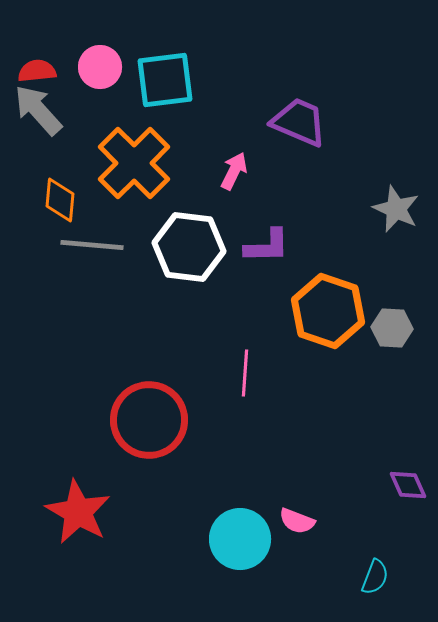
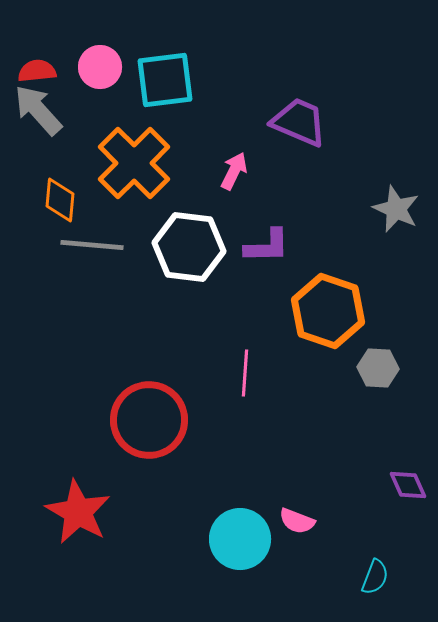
gray hexagon: moved 14 px left, 40 px down
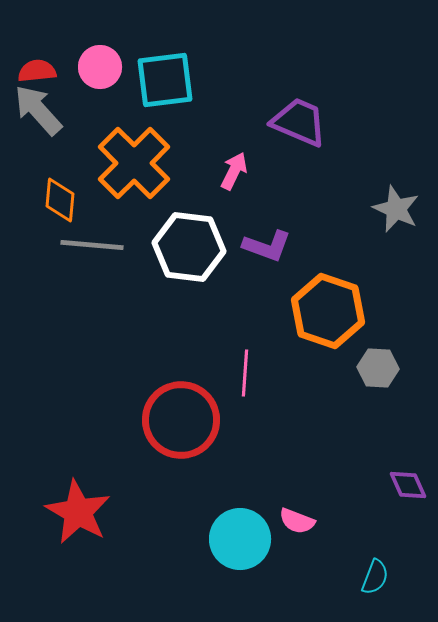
purple L-shape: rotated 21 degrees clockwise
red circle: moved 32 px right
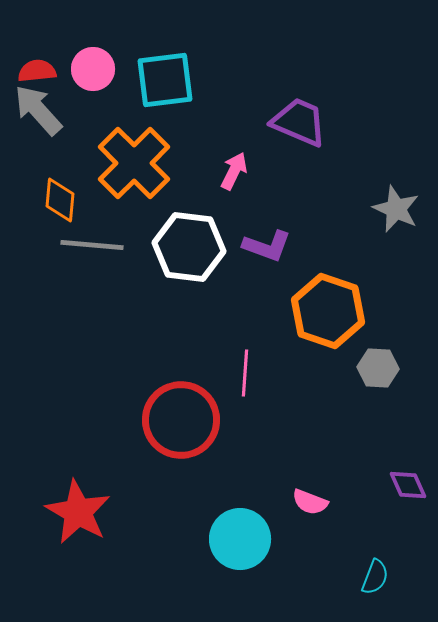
pink circle: moved 7 px left, 2 px down
pink semicircle: moved 13 px right, 19 px up
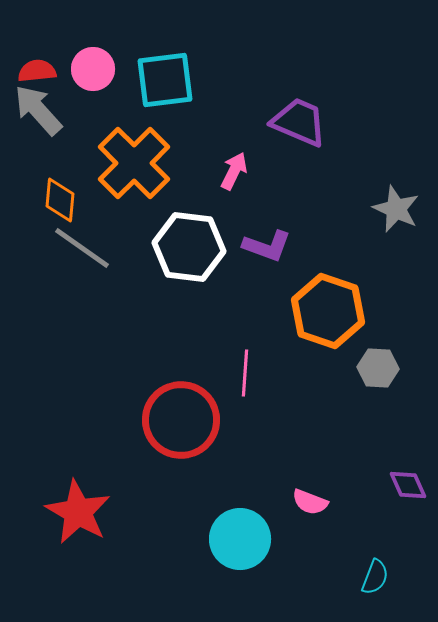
gray line: moved 10 px left, 3 px down; rotated 30 degrees clockwise
